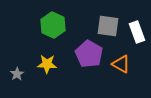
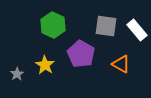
gray square: moved 2 px left
white rectangle: moved 2 px up; rotated 20 degrees counterclockwise
purple pentagon: moved 8 px left
yellow star: moved 2 px left, 1 px down; rotated 30 degrees clockwise
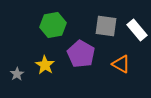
green hexagon: rotated 25 degrees clockwise
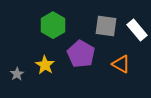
green hexagon: rotated 20 degrees counterclockwise
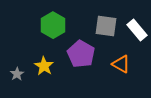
yellow star: moved 1 px left, 1 px down
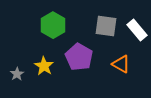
purple pentagon: moved 2 px left, 3 px down
